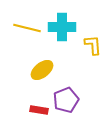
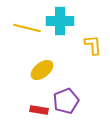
cyan cross: moved 2 px left, 6 px up
purple pentagon: moved 1 px down
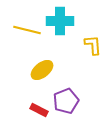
yellow line: moved 2 px down
red rectangle: rotated 18 degrees clockwise
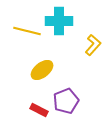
cyan cross: moved 1 px left
yellow line: moved 1 px down
yellow L-shape: rotated 45 degrees clockwise
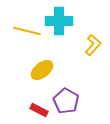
purple pentagon: rotated 20 degrees counterclockwise
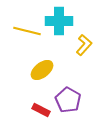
yellow L-shape: moved 9 px left
purple pentagon: moved 2 px right, 1 px up
red rectangle: moved 2 px right
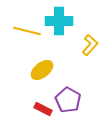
yellow L-shape: moved 6 px right
red rectangle: moved 2 px right, 1 px up
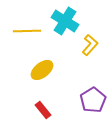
cyan cross: moved 6 px right; rotated 32 degrees clockwise
yellow line: rotated 16 degrees counterclockwise
purple pentagon: moved 25 px right; rotated 10 degrees clockwise
red rectangle: moved 1 px down; rotated 24 degrees clockwise
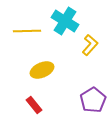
yellow ellipse: rotated 15 degrees clockwise
red rectangle: moved 9 px left, 5 px up
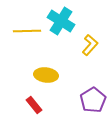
cyan cross: moved 4 px left
yellow ellipse: moved 4 px right, 5 px down; rotated 30 degrees clockwise
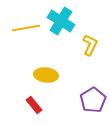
yellow line: moved 1 px left, 3 px up; rotated 8 degrees counterclockwise
yellow L-shape: rotated 15 degrees counterclockwise
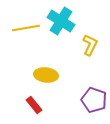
purple pentagon: moved 1 px right; rotated 20 degrees counterclockwise
